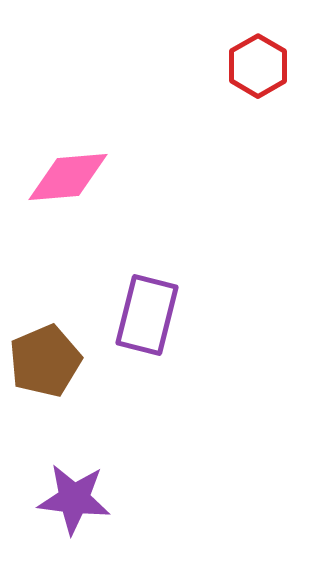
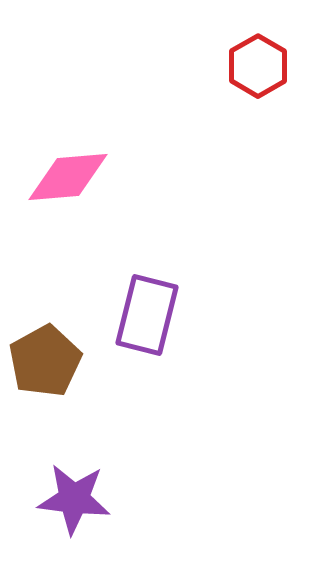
brown pentagon: rotated 6 degrees counterclockwise
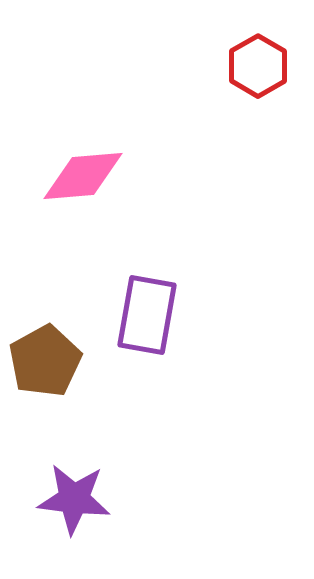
pink diamond: moved 15 px right, 1 px up
purple rectangle: rotated 4 degrees counterclockwise
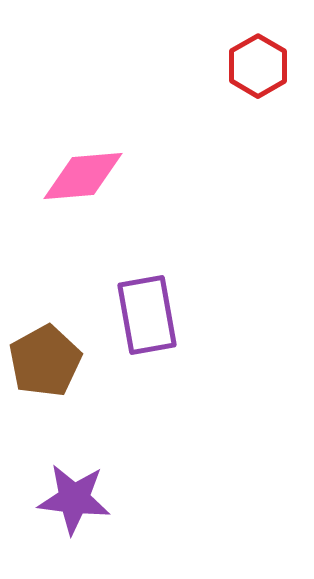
purple rectangle: rotated 20 degrees counterclockwise
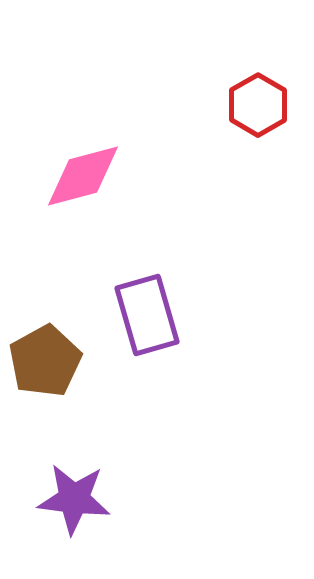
red hexagon: moved 39 px down
pink diamond: rotated 10 degrees counterclockwise
purple rectangle: rotated 6 degrees counterclockwise
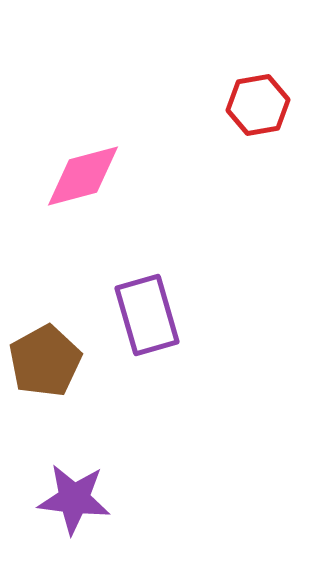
red hexagon: rotated 20 degrees clockwise
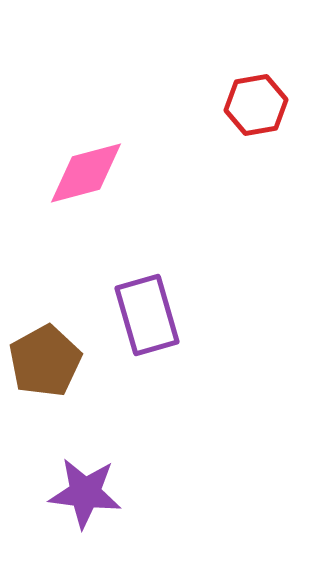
red hexagon: moved 2 px left
pink diamond: moved 3 px right, 3 px up
purple star: moved 11 px right, 6 px up
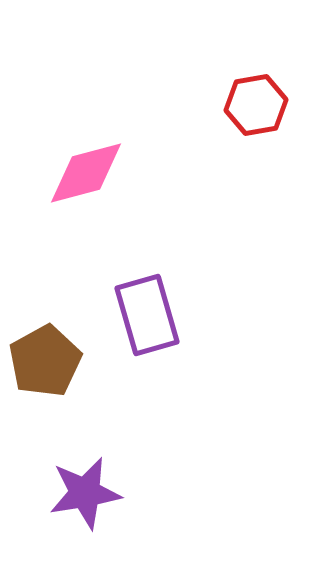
purple star: rotated 16 degrees counterclockwise
